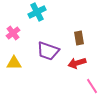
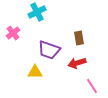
purple trapezoid: moved 1 px right, 1 px up
yellow triangle: moved 21 px right, 9 px down
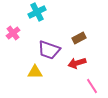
brown rectangle: rotated 72 degrees clockwise
